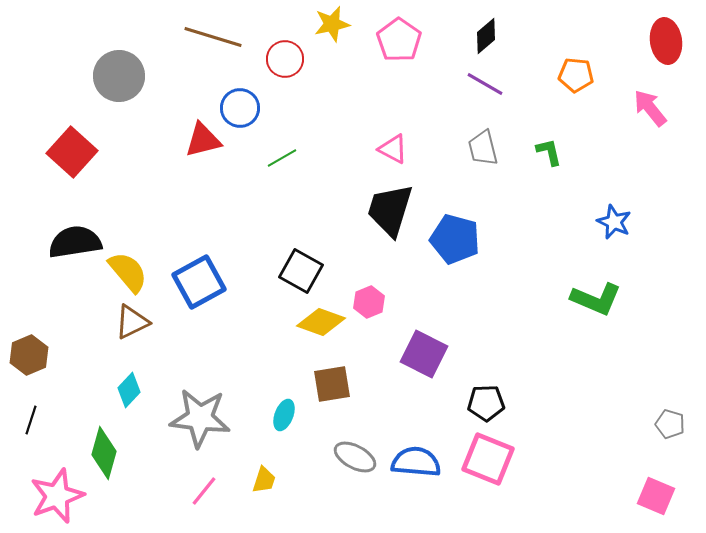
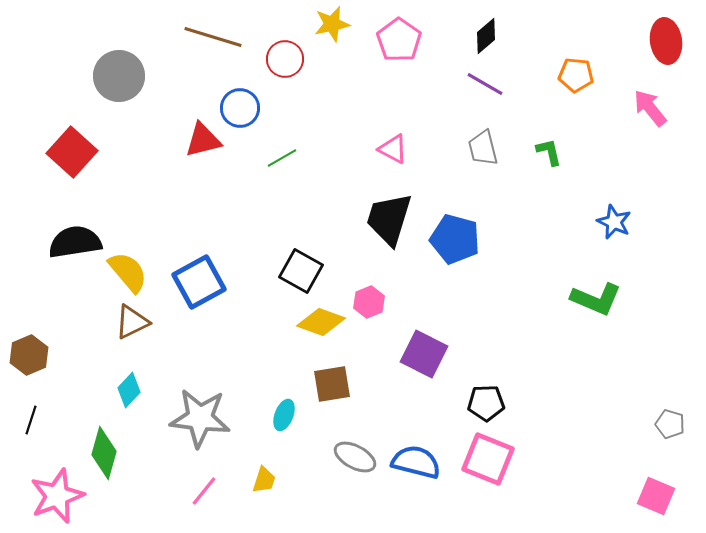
black trapezoid at (390, 210): moved 1 px left, 9 px down
blue semicircle at (416, 462): rotated 9 degrees clockwise
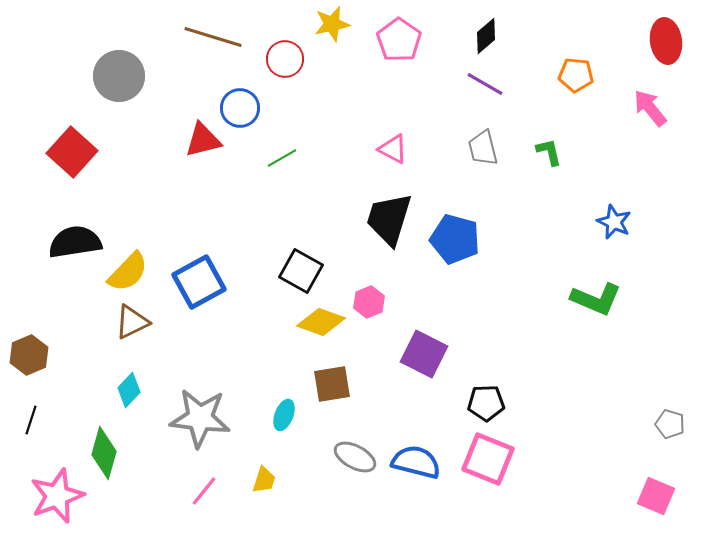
yellow semicircle at (128, 272): rotated 84 degrees clockwise
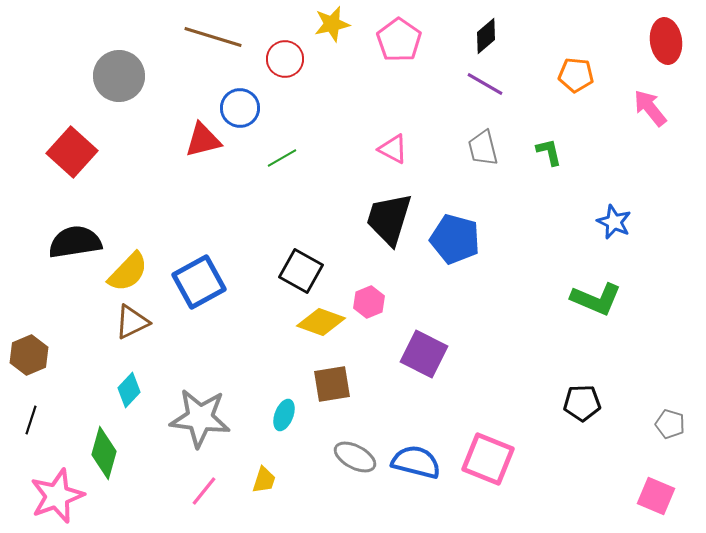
black pentagon at (486, 403): moved 96 px right
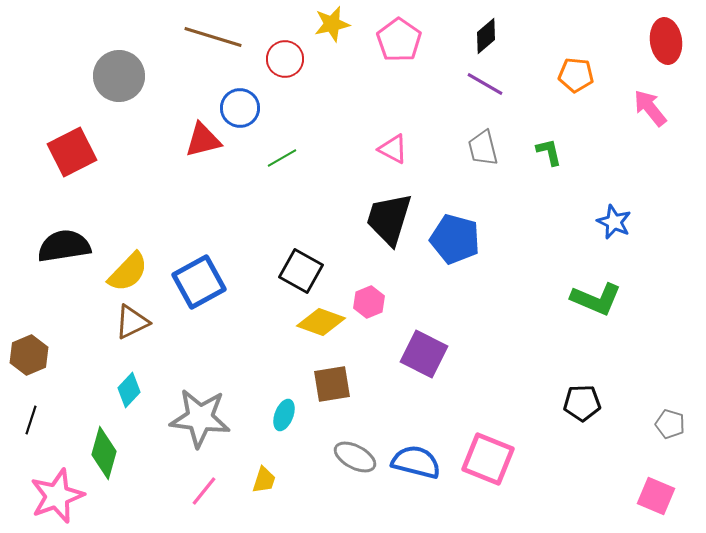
red square at (72, 152): rotated 21 degrees clockwise
black semicircle at (75, 242): moved 11 px left, 4 px down
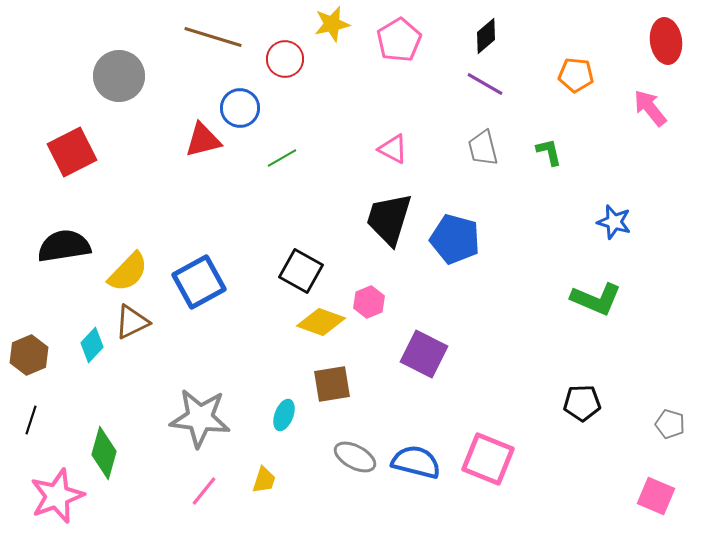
pink pentagon at (399, 40): rotated 6 degrees clockwise
blue star at (614, 222): rotated 8 degrees counterclockwise
cyan diamond at (129, 390): moved 37 px left, 45 px up
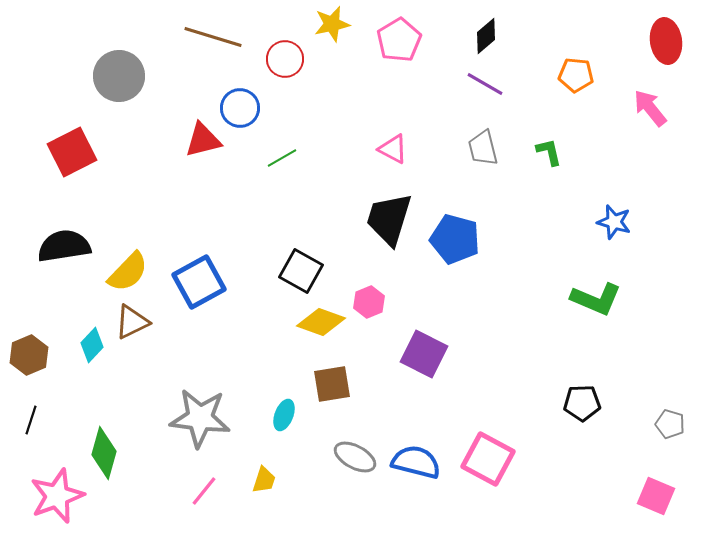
pink square at (488, 459): rotated 6 degrees clockwise
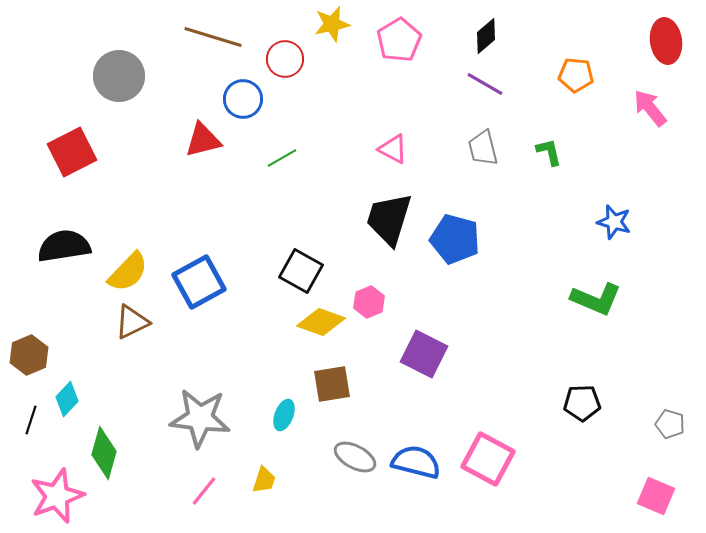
blue circle at (240, 108): moved 3 px right, 9 px up
cyan diamond at (92, 345): moved 25 px left, 54 px down
